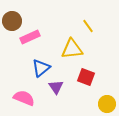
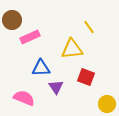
brown circle: moved 1 px up
yellow line: moved 1 px right, 1 px down
blue triangle: rotated 36 degrees clockwise
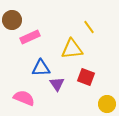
purple triangle: moved 1 px right, 3 px up
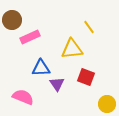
pink semicircle: moved 1 px left, 1 px up
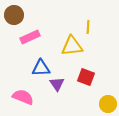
brown circle: moved 2 px right, 5 px up
yellow line: moved 1 px left; rotated 40 degrees clockwise
yellow triangle: moved 3 px up
yellow circle: moved 1 px right
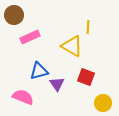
yellow triangle: rotated 35 degrees clockwise
blue triangle: moved 2 px left, 3 px down; rotated 12 degrees counterclockwise
yellow circle: moved 5 px left, 1 px up
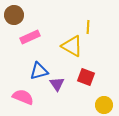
yellow circle: moved 1 px right, 2 px down
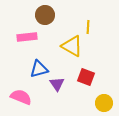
brown circle: moved 31 px right
pink rectangle: moved 3 px left; rotated 18 degrees clockwise
blue triangle: moved 2 px up
pink semicircle: moved 2 px left
yellow circle: moved 2 px up
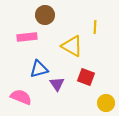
yellow line: moved 7 px right
yellow circle: moved 2 px right
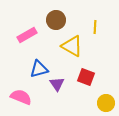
brown circle: moved 11 px right, 5 px down
pink rectangle: moved 2 px up; rotated 24 degrees counterclockwise
